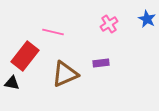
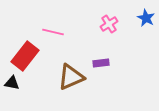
blue star: moved 1 px left, 1 px up
brown triangle: moved 6 px right, 3 px down
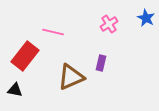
purple rectangle: rotated 70 degrees counterclockwise
black triangle: moved 3 px right, 7 px down
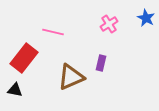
red rectangle: moved 1 px left, 2 px down
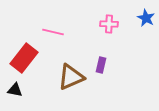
pink cross: rotated 36 degrees clockwise
purple rectangle: moved 2 px down
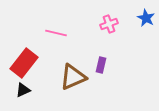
pink cross: rotated 24 degrees counterclockwise
pink line: moved 3 px right, 1 px down
red rectangle: moved 5 px down
brown triangle: moved 2 px right
black triangle: moved 8 px right; rotated 35 degrees counterclockwise
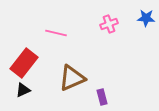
blue star: rotated 24 degrees counterclockwise
purple rectangle: moved 1 px right, 32 px down; rotated 28 degrees counterclockwise
brown triangle: moved 1 px left, 1 px down
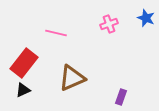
blue star: rotated 18 degrees clockwise
purple rectangle: moved 19 px right; rotated 35 degrees clockwise
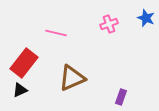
black triangle: moved 3 px left
